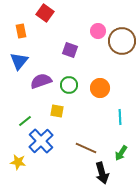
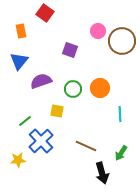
green circle: moved 4 px right, 4 px down
cyan line: moved 3 px up
brown line: moved 2 px up
yellow star: moved 2 px up; rotated 14 degrees counterclockwise
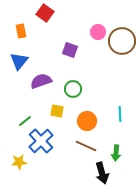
pink circle: moved 1 px down
orange circle: moved 13 px left, 33 px down
green arrow: moved 5 px left; rotated 28 degrees counterclockwise
yellow star: moved 1 px right, 2 px down
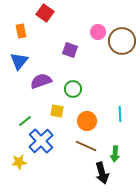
green arrow: moved 1 px left, 1 px down
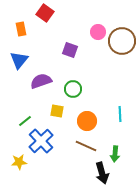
orange rectangle: moved 2 px up
blue triangle: moved 1 px up
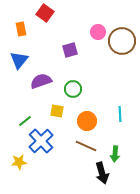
purple square: rotated 35 degrees counterclockwise
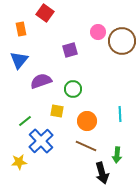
green arrow: moved 2 px right, 1 px down
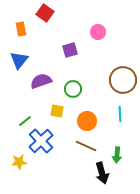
brown circle: moved 1 px right, 39 px down
